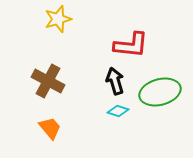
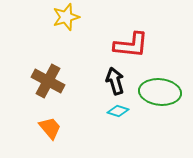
yellow star: moved 8 px right, 2 px up
green ellipse: rotated 21 degrees clockwise
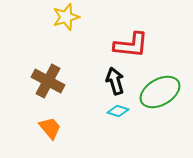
green ellipse: rotated 36 degrees counterclockwise
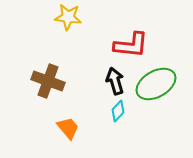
yellow star: moved 2 px right; rotated 24 degrees clockwise
brown cross: rotated 8 degrees counterclockwise
green ellipse: moved 4 px left, 8 px up
cyan diamond: rotated 65 degrees counterclockwise
orange trapezoid: moved 18 px right
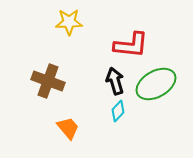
yellow star: moved 1 px right, 5 px down; rotated 8 degrees counterclockwise
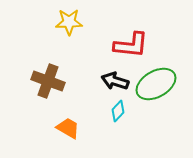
black arrow: rotated 56 degrees counterclockwise
orange trapezoid: rotated 20 degrees counterclockwise
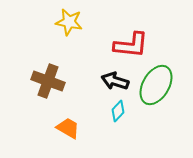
yellow star: rotated 12 degrees clockwise
green ellipse: moved 1 px down; rotated 30 degrees counterclockwise
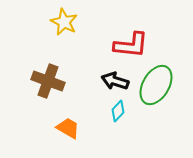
yellow star: moved 5 px left; rotated 16 degrees clockwise
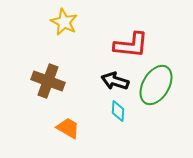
cyan diamond: rotated 40 degrees counterclockwise
